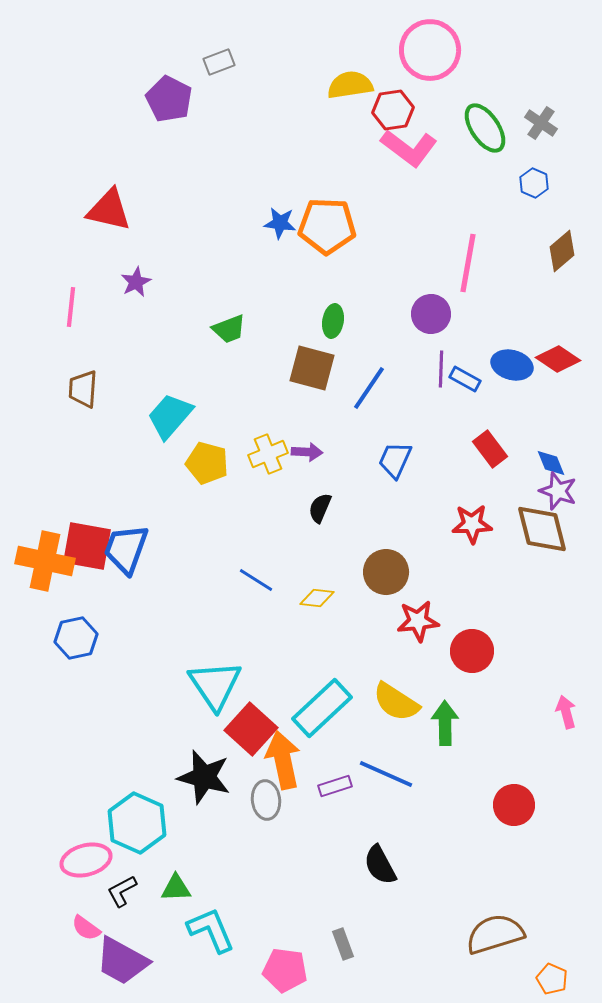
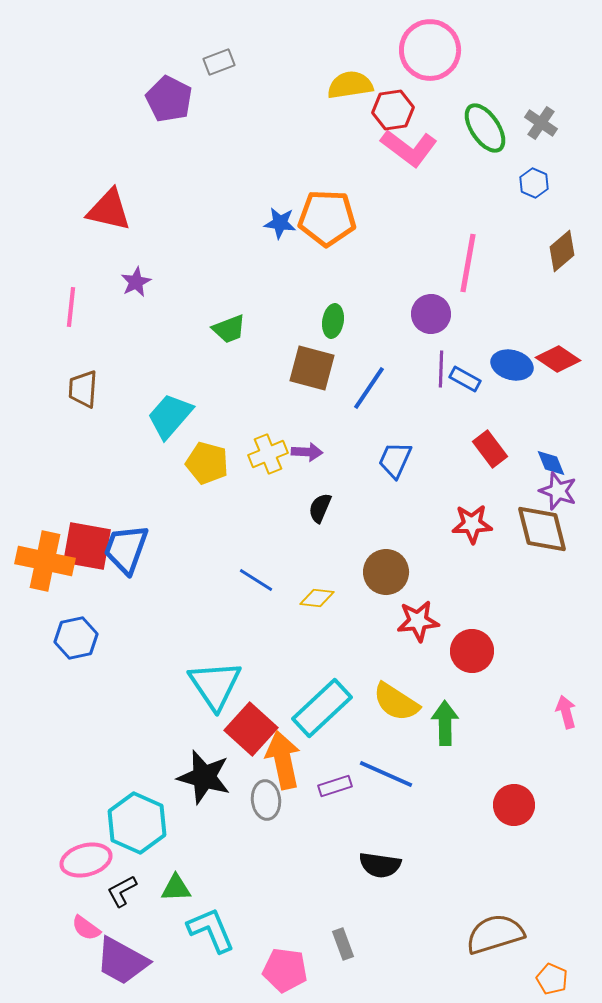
orange pentagon at (327, 226): moved 8 px up
black semicircle at (380, 865): rotated 54 degrees counterclockwise
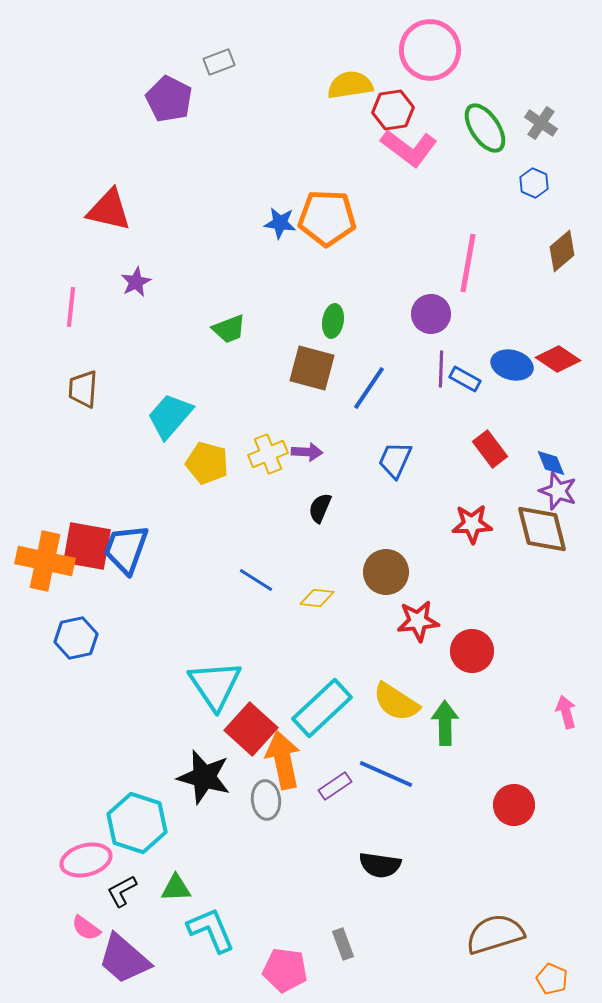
purple rectangle at (335, 786): rotated 16 degrees counterclockwise
cyan hexagon at (137, 823): rotated 6 degrees counterclockwise
purple trapezoid at (122, 961): moved 2 px right, 2 px up; rotated 12 degrees clockwise
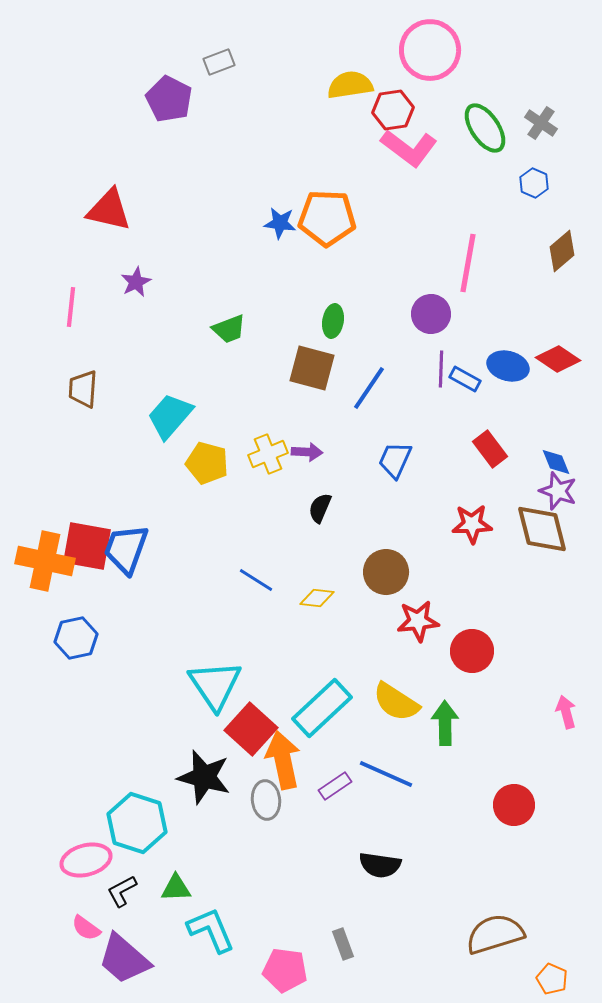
blue ellipse at (512, 365): moved 4 px left, 1 px down
blue diamond at (551, 463): moved 5 px right, 1 px up
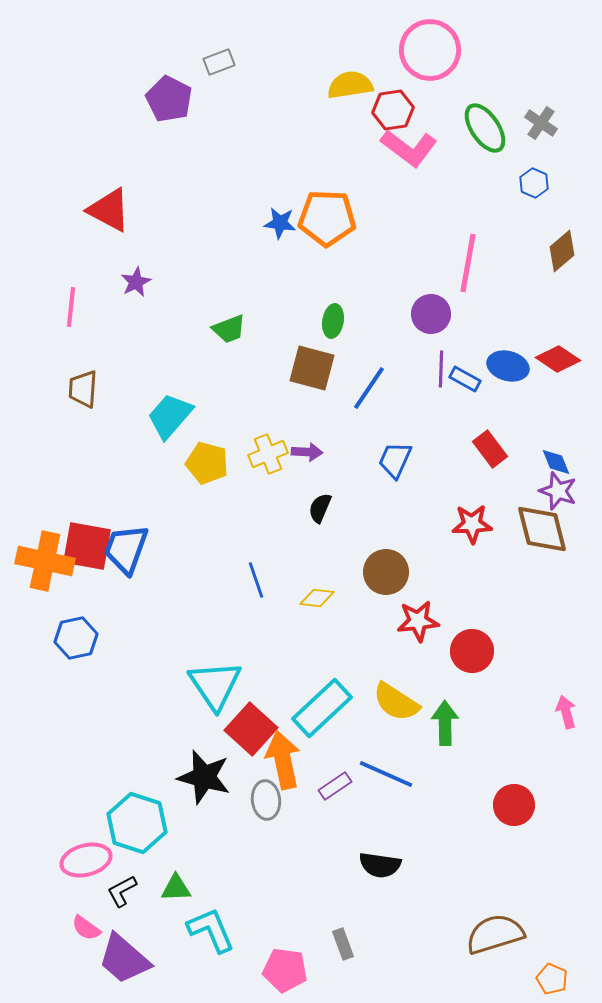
red triangle at (109, 210): rotated 15 degrees clockwise
blue line at (256, 580): rotated 39 degrees clockwise
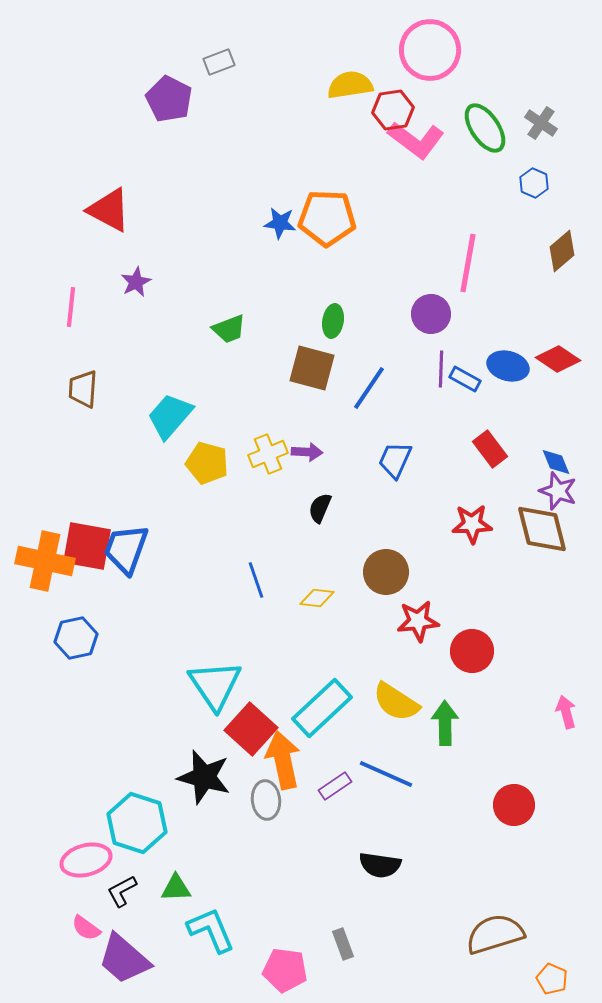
pink L-shape at (409, 148): moved 7 px right, 8 px up
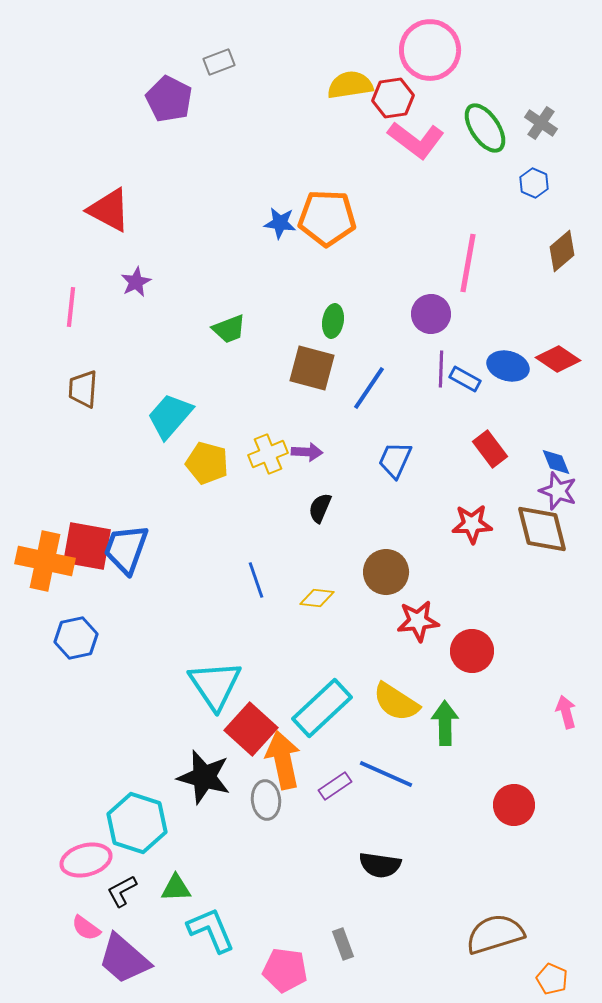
red hexagon at (393, 110): moved 12 px up
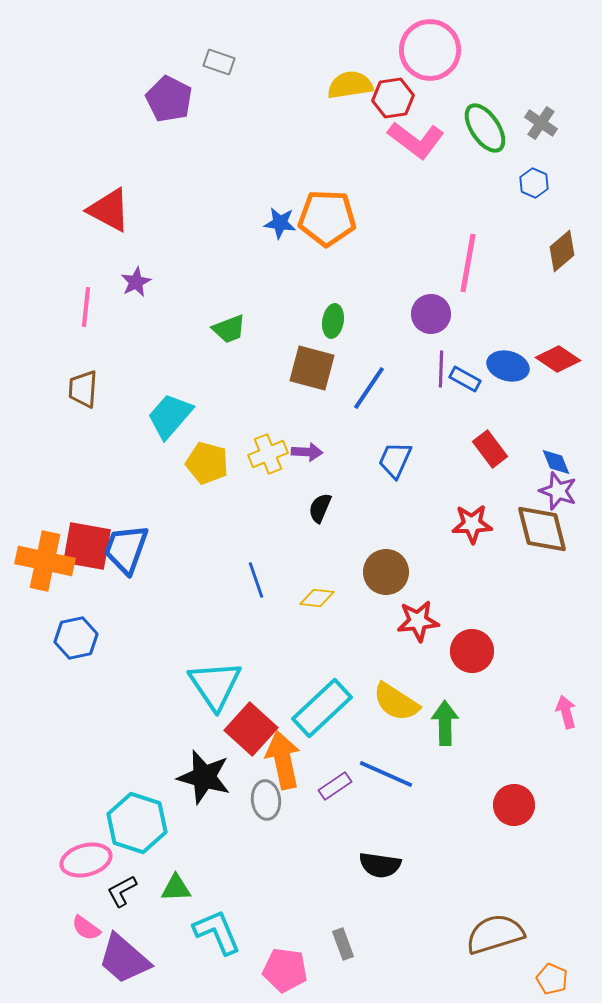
gray rectangle at (219, 62): rotated 40 degrees clockwise
pink line at (71, 307): moved 15 px right
cyan L-shape at (211, 930): moved 6 px right, 2 px down
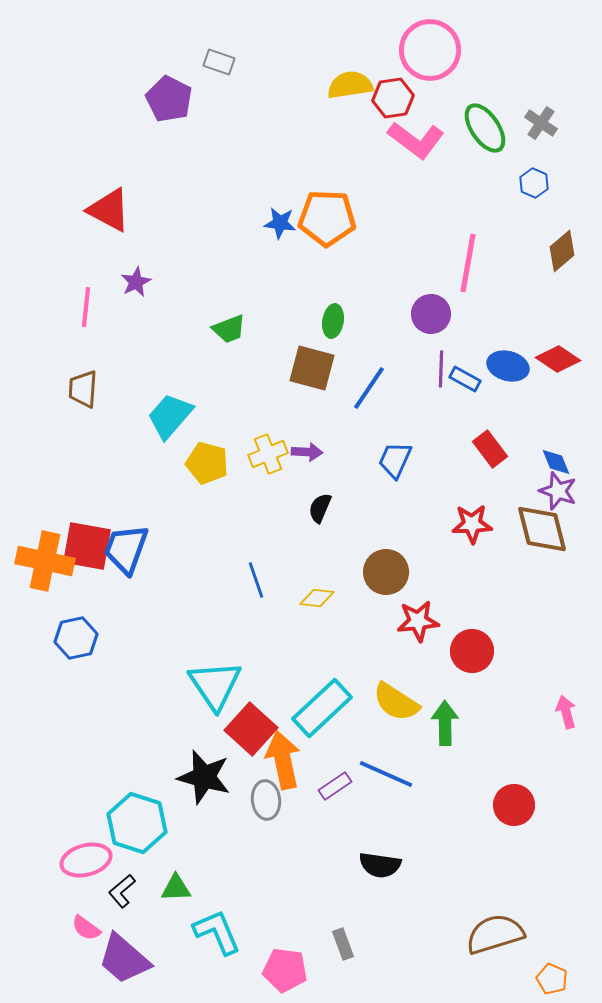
black L-shape at (122, 891): rotated 12 degrees counterclockwise
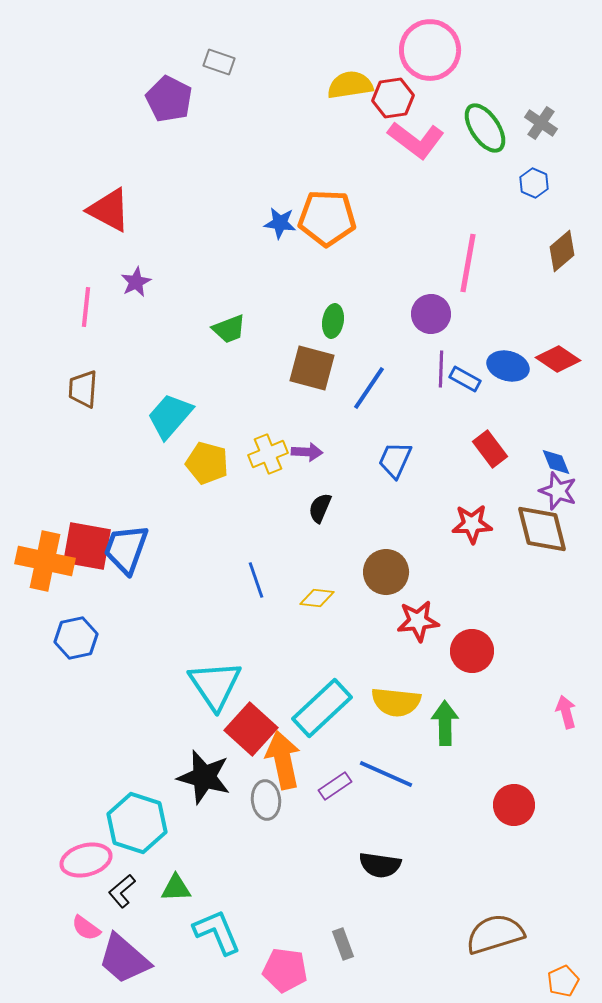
yellow semicircle at (396, 702): rotated 27 degrees counterclockwise
orange pentagon at (552, 979): moved 11 px right, 2 px down; rotated 24 degrees clockwise
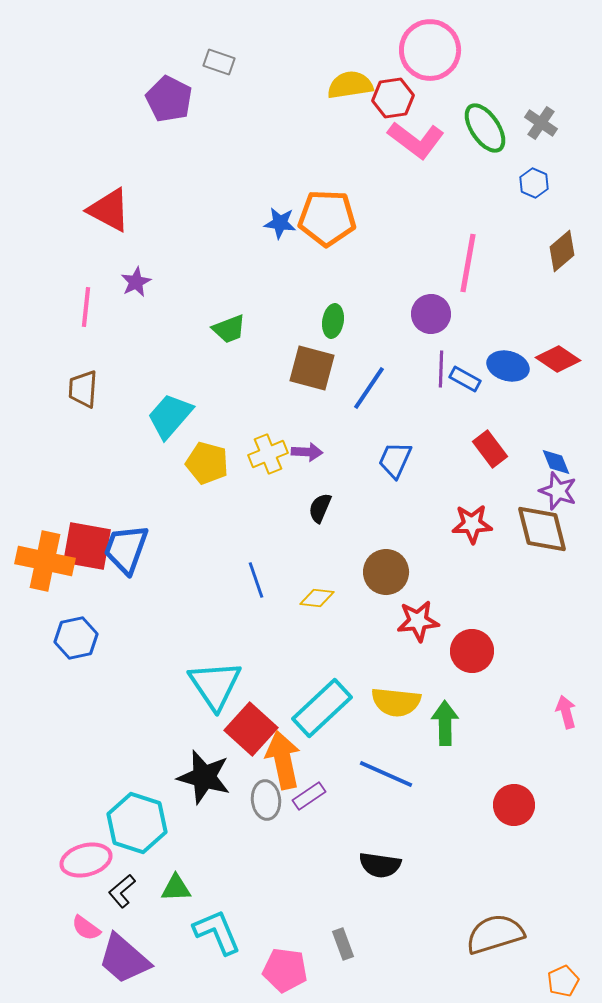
purple rectangle at (335, 786): moved 26 px left, 10 px down
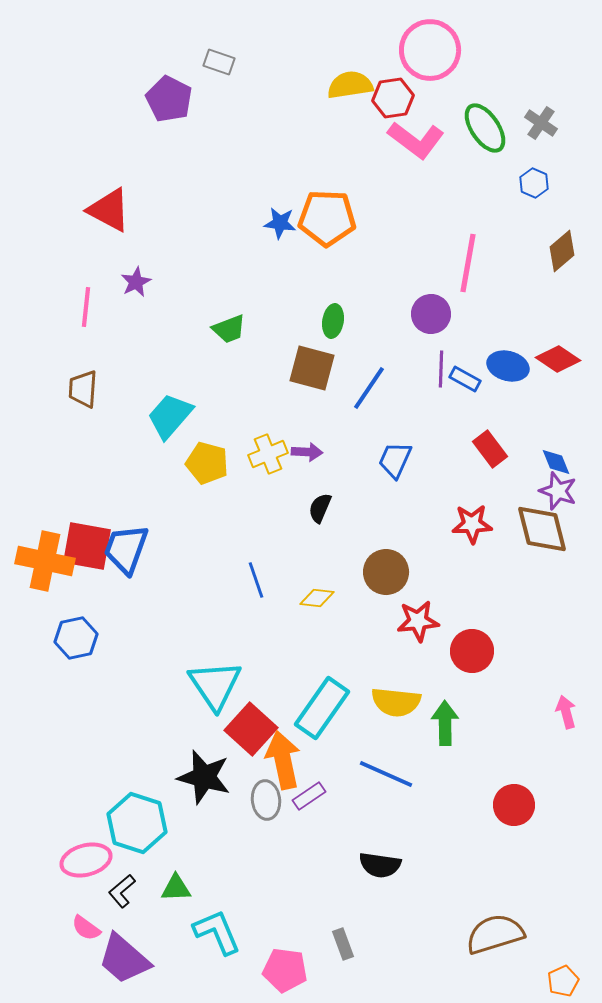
cyan rectangle at (322, 708): rotated 12 degrees counterclockwise
